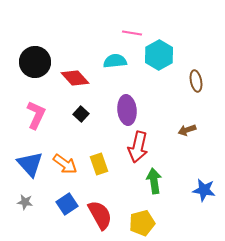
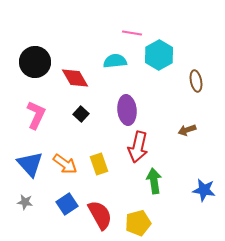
red diamond: rotated 12 degrees clockwise
yellow pentagon: moved 4 px left
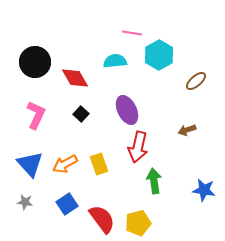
brown ellipse: rotated 60 degrees clockwise
purple ellipse: rotated 20 degrees counterclockwise
orange arrow: rotated 115 degrees clockwise
red semicircle: moved 2 px right, 4 px down; rotated 8 degrees counterclockwise
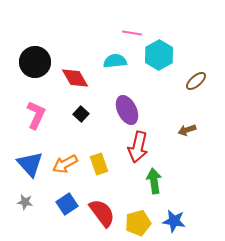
blue star: moved 30 px left, 31 px down
red semicircle: moved 6 px up
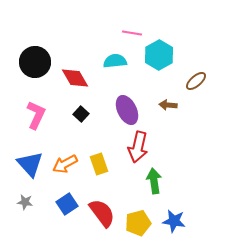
brown arrow: moved 19 px left, 25 px up; rotated 24 degrees clockwise
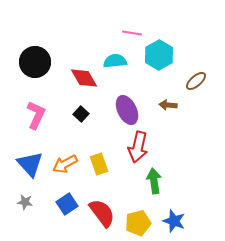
red diamond: moved 9 px right
blue star: rotated 10 degrees clockwise
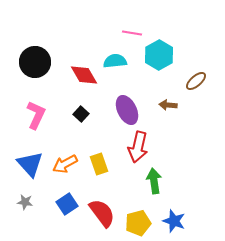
red diamond: moved 3 px up
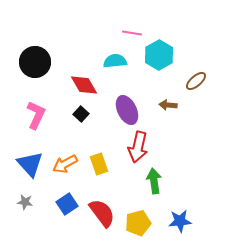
red diamond: moved 10 px down
blue star: moved 6 px right; rotated 25 degrees counterclockwise
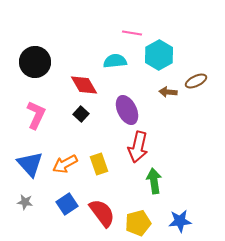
brown ellipse: rotated 15 degrees clockwise
brown arrow: moved 13 px up
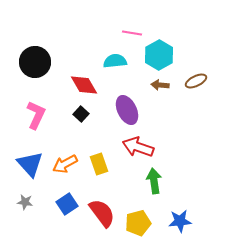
brown arrow: moved 8 px left, 7 px up
red arrow: rotated 96 degrees clockwise
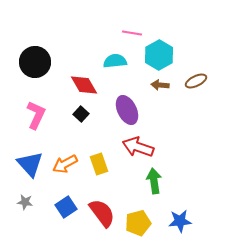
blue square: moved 1 px left, 3 px down
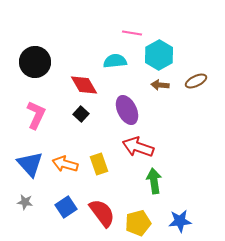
orange arrow: rotated 45 degrees clockwise
